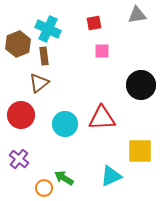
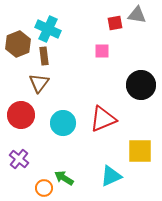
gray triangle: rotated 18 degrees clockwise
red square: moved 21 px right
brown triangle: rotated 15 degrees counterclockwise
red triangle: moved 1 px right, 1 px down; rotated 20 degrees counterclockwise
cyan circle: moved 2 px left, 1 px up
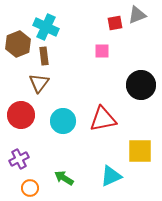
gray triangle: rotated 30 degrees counterclockwise
cyan cross: moved 2 px left, 2 px up
red triangle: rotated 12 degrees clockwise
cyan circle: moved 2 px up
purple cross: rotated 24 degrees clockwise
orange circle: moved 14 px left
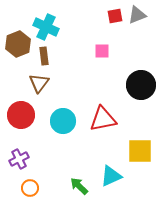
red square: moved 7 px up
green arrow: moved 15 px right, 8 px down; rotated 12 degrees clockwise
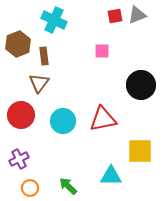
cyan cross: moved 8 px right, 7 px up
cyan triangle: rotated 25 degrees clockwise
green arrow: moved 11 px left
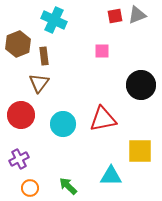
cyan circle: moved 3 px down
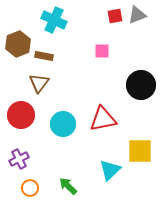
brown rectangle: rotated 72 degrees counterclockwise
cyan triangle: moved 1 px left, 6 px up; rotated 45 degrees counterclockwise
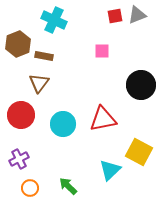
yellow square: moved 1 px left, 1 px down; rotated 28 degrees clockwise
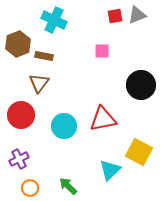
cyan circle: moved 1 px right, 2 px down
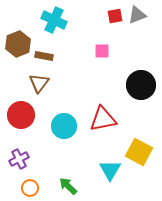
cyan triangle: rotated 15 degrees counterclockwise
